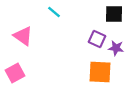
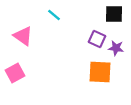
cyan line: moved 3 px down
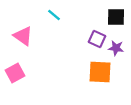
black square: moved 2 px right, 3 px down
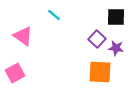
purple square: rotated 18 degrees clockwise
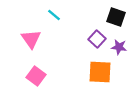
black square: rotated 18 degrees clockwise
pink triangle: moved 8 px right, 3 px down; rotated 20 degrees clockwise
purple star: moved 3 px right, 1 px up
pink square: moved 21 px right, 3 px down; rotated 24 degrees counterclockwise
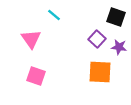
pink square: rotated 18 degrees counterclockwise
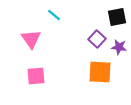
black square: moved 1 px right; rotated 30 degrees counterclockwise
pink square: rotated 24 degrees counterclockwise
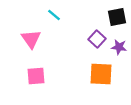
orange square: moved 1 px right, 2 px down
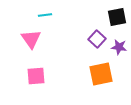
cyan line: moved 9 px left; rotated 48 degrees counterclockwise
orange square: rotated 15 degrees counterclockwise
